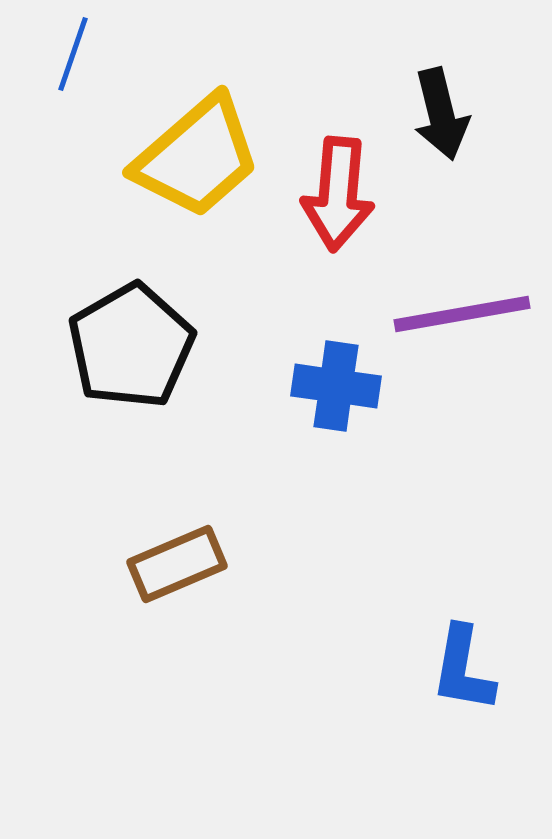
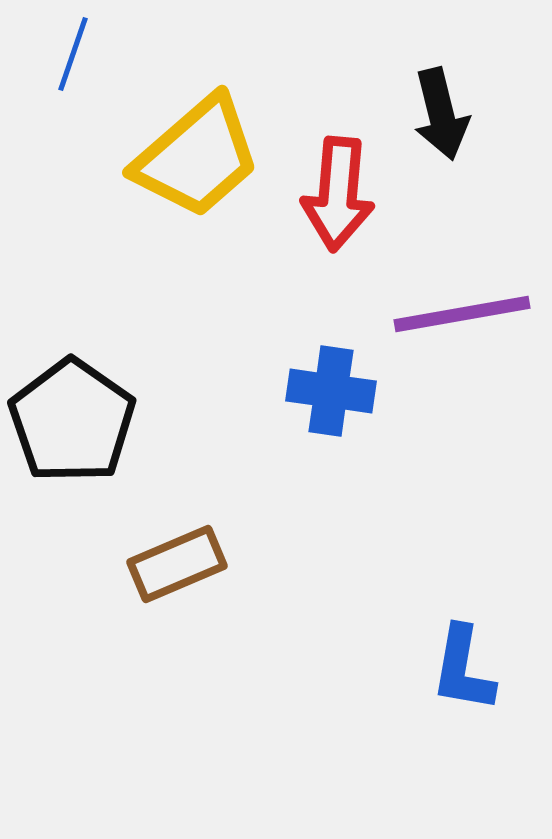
black pentagon: moved 59 px left, 75 px down; rotated 7 degrees counterclockwise
blue cross: moved 5 px left, 5 px down
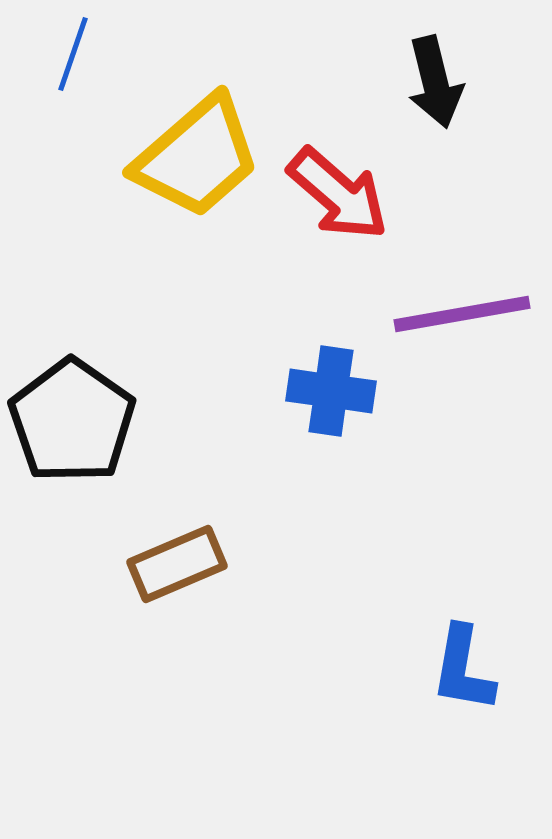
black arrow: moved 6 px left, 32 px up
red arrow: rotated 54 degrees counterclockwise
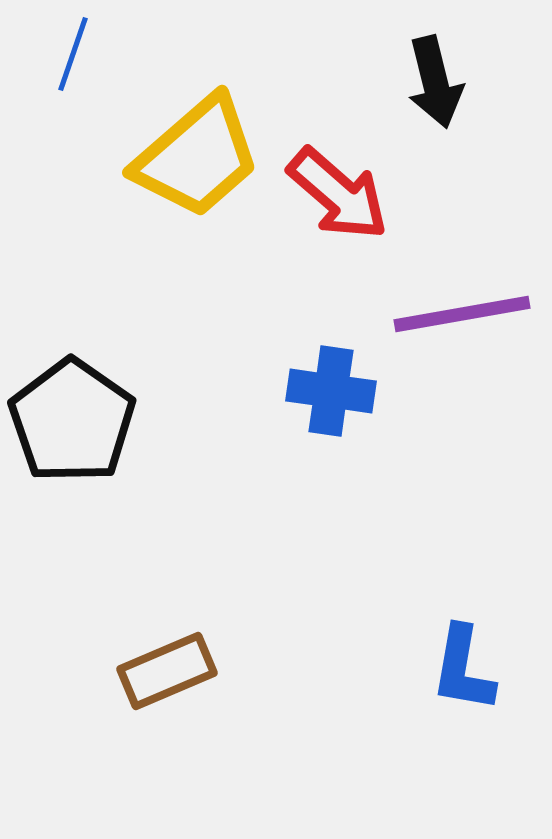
brown rectangle: moved 10 px left, 107 px down
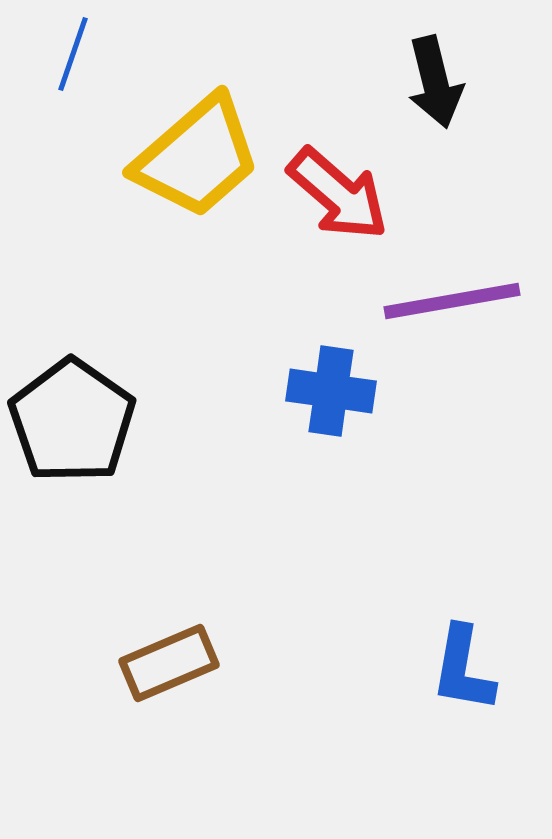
purple line: moved 10 px left, 13 px up
brown rectangle: moved 2 px right, 8 px up
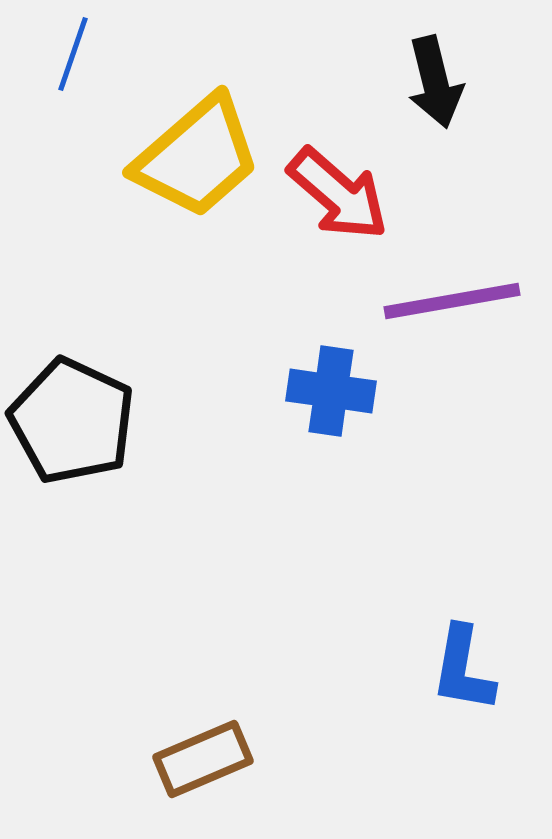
black pentagon: rotated 10 degrees counterclockwise
brown rectangle: moved 34 px right, 96 px down
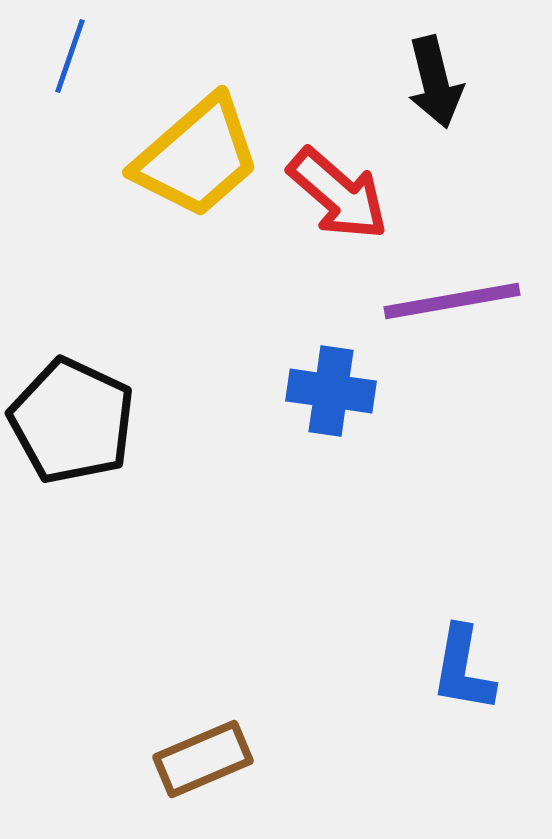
blue line: moved 3 px left, 2 px down
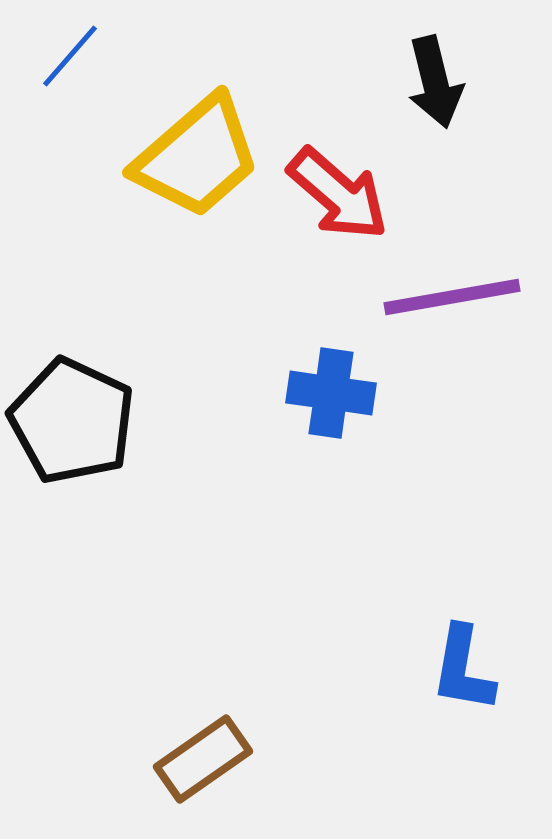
blue line: rotated 22 degrees clockwise
purple line: moved 4 px up
blue cross: moved 2 px down
brown rectangle: rotated 12 degrees counterclockwise
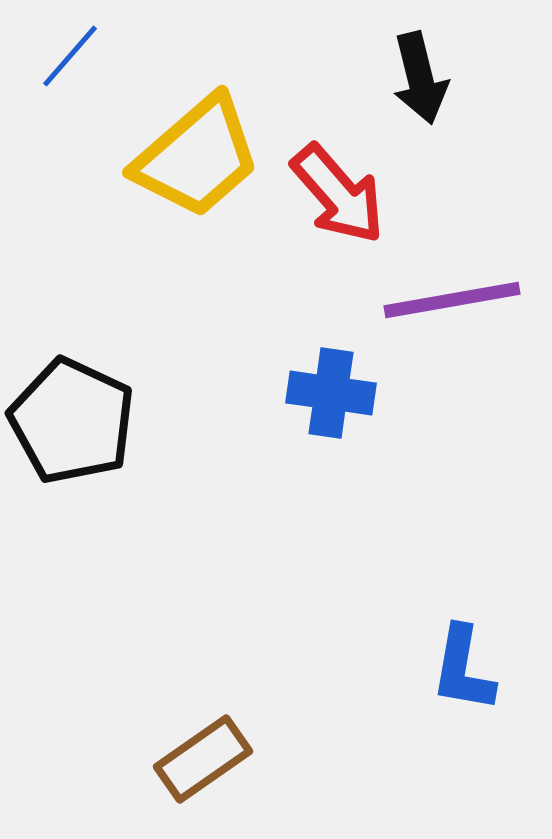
black arrow: moved 15 px left, 4 px up
red arrow: rotated 8 degrees clockwise
purple line: moved 3 px down
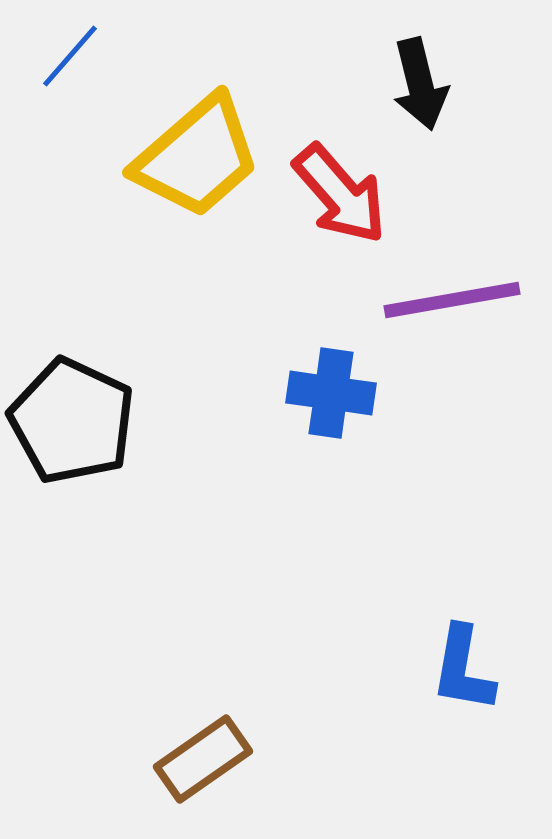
black arrow: moved 6 px down
red arrow: moved 2 px right
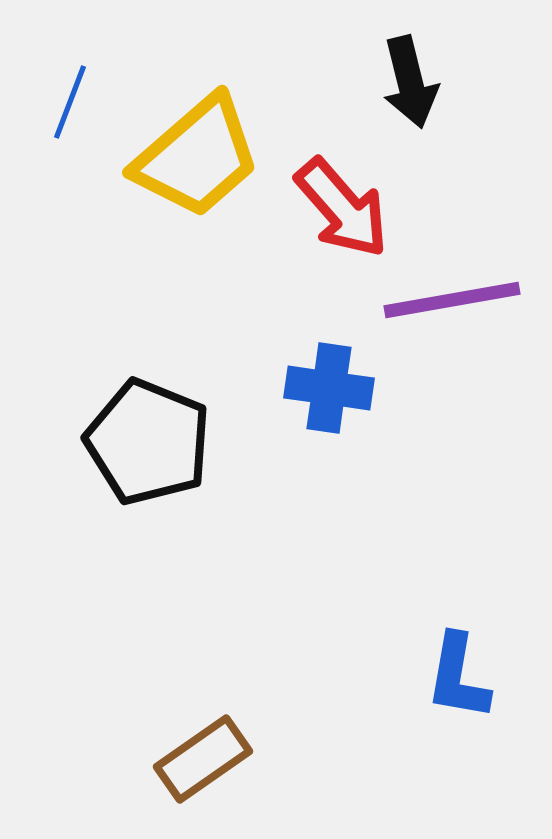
blue line: moved 46 px down; rotated 20 degrees counterclockwise
black arrow: moved 10 px left, 2 px up
red arrow: moved 2 px right, 14 px down
blue cross: moved 2 px left, 5 px up
black pentagon: moved 76 px right, 21 px down; rotated 3 degrees counterclockwise
blue L-shape: moved 5 px left, 8 px down
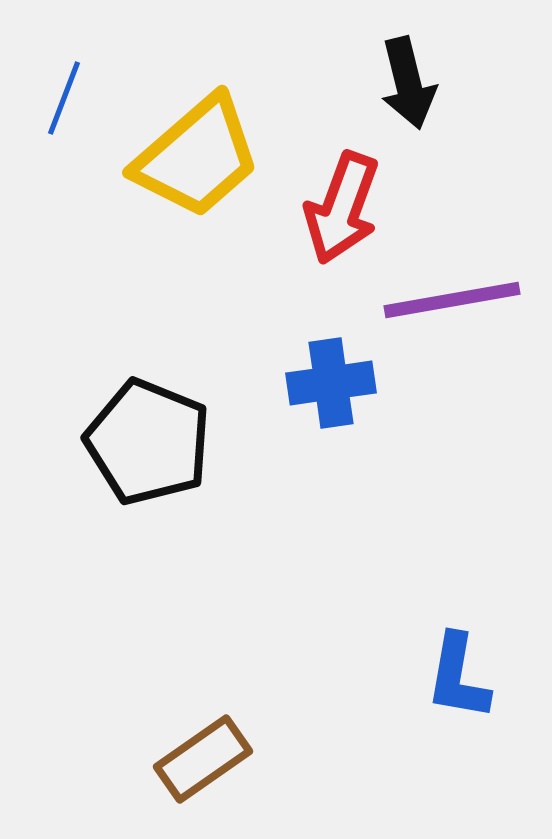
black arrow: moved 2 px left, 1 px down
blue line: moved 6 px left, 4 px up
red arrow: rotated 61 degrees clockwise
blue cross: moved 2 px right, 5 px up; rotated 16 degrees counterclockwise
